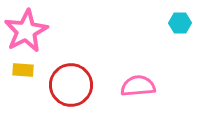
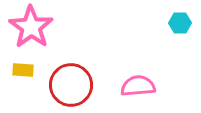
pink star: moved 5 px right, 4 px up; rotated 9 degrees counterclockwise
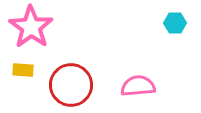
cyan hexagon: moved 5 px left
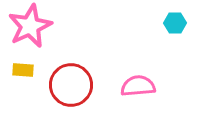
pink star: moved 1 px left, 1 px up; rotated 12 degrees clockwise
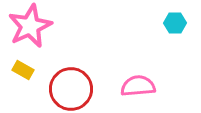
yellow rectangle: rotated 25 degrees clockwise
red circle: moved 4 px down
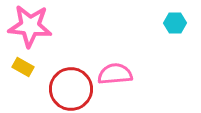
pink star: rotated 30 degrees clockwise
yellow rectangle: moved 3 px up
pink semicircle: moved 23 px left, 12 px up
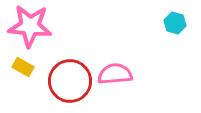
cyan hexagon: rotated 15 degrees clockwise
red circle: moved 1 px left, 8 px up
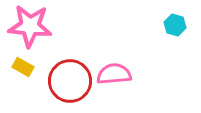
cyan hexagon: moved 2 px down
pink semicircle: moved 1 px left
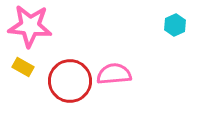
cyan hexagon: rotated 20 degrees clockwise
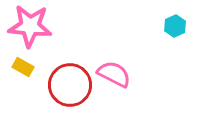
cyan hexagon: moved 1 px down
pink semicircle: rotated 32 degrees clockwise
red circle: moved 4 px down
